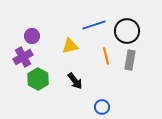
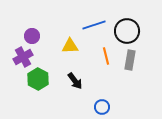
yellow triangle: rotated 12 degrees clockwise
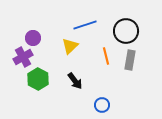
blue line: moved 9 px left
black circle: moved 1 px left
purple circle: moved 1 px right, 2 px down
yellow triangle: rotated 42 degrees counterclockwise
blue circle: moved 2 px up
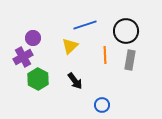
orange line: moved 1 px left, 1 px up; rotated 12 degrees clockwise
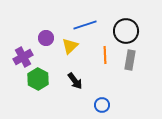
purple circle: moved 13 px right
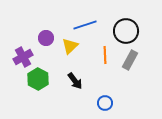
gray rectangle: rotated 18 degrees clockwise
blue circle: moved 3 px right, 2 px up
